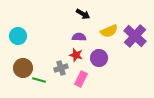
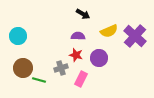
purple semicircle: moved 1 px left, 1 px up
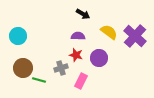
yellow semicircle: moved 1 px down; rotated 120 degrees counterclockwise
pink rectangle: moved 2 px down
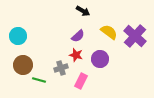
black arrow: moved 3 px up
purple semicircle: rotated 136 degrees clockwise
purple circle: moved 1 px right, 1 px down
brown circle: moved 3 px up
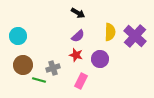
black arrow: moved 5 px left, 2 px down
yellow semicircle: moved 1 px right; rotated 54 degrees clockwise
gray cross: moved 8 px left
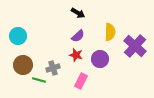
purple cross: moved 10 px down
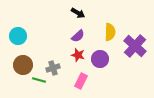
red star: moved 2 px right
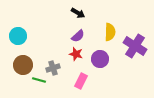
purple cross: rotated 10 degrees counterclockwise
red star: moved 2 px left, 1 px up
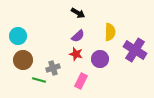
purple cross: moved 4 px down
brown circle: moved 5 px up
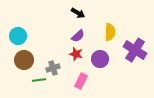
brown circle: moved 1 px right
green line: rotated 24 degrees counterclockwise
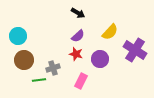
yellow semicircle: rotated 42 degrees clockwise
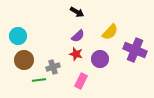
black arrow: moved 1 px left, 1 px up
purple cross: rotated 10 degrees counterclockwise
gray cross: moved 1 px up
